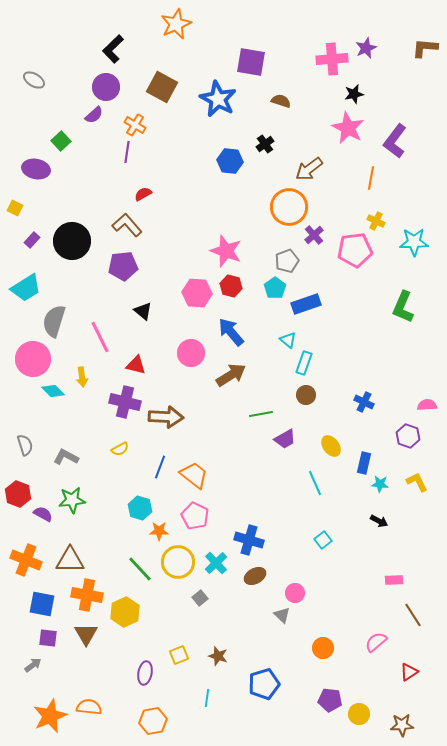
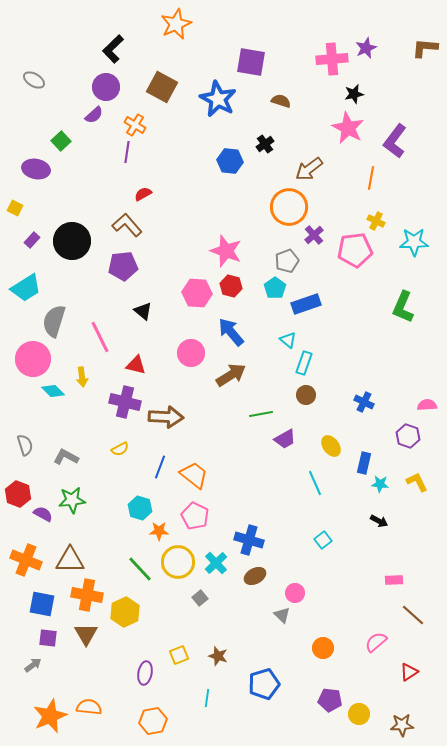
brown line at (413, 615): rotated 15 degrees counterclockwise
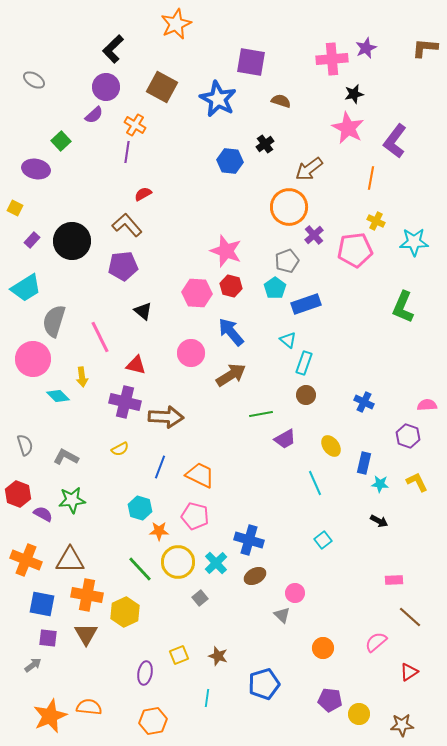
cyan diamond at (53, 391): moved 5 px right, 5 px down
orange trapezoid at (194, 475): moved 6 px right; rotated 12 degrees counterclockwise
pink pentagon at (195, 516): rotated 12 degrees counterclockwise
brown line at (413, 615): moved 3 px left, 2 px down
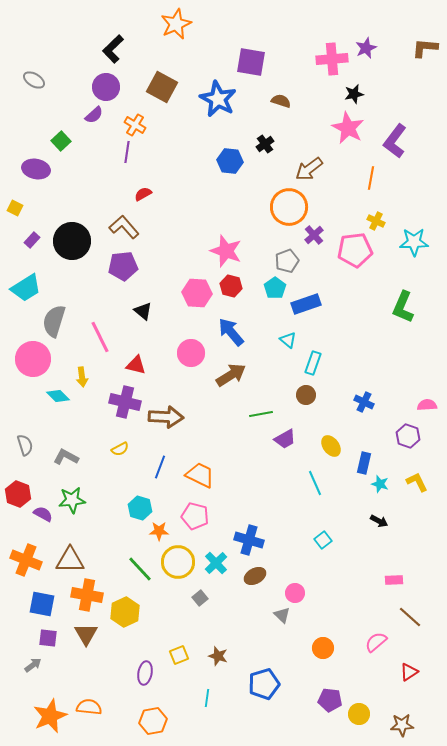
brown L-shape at (127, 225): moved 3 px left, 2 px down
cyan rectangle at (304, 363): moved 9 px right
cyan star at (380, 484): rotated 12 degrees clockwise
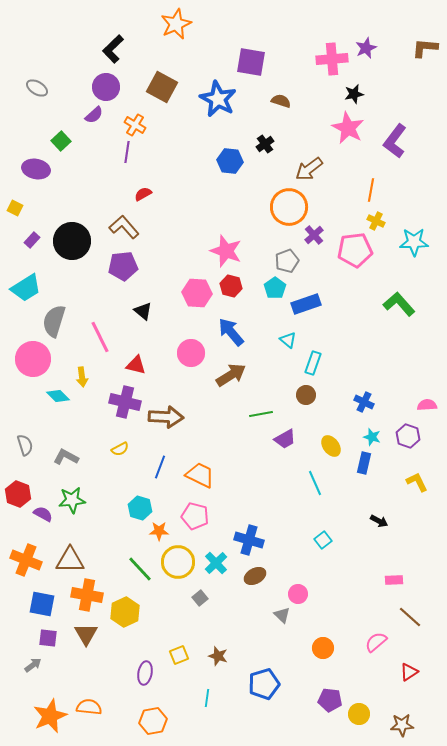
gray ellipse at (34, 80): moved 3 px right, 8 px down
orange line at (371, 178): moved 12 px down
green L-shape at (403, 307): moved 4 px left, 3 px up; rotated 116 degrees clockwise
cyan star at (380, 484): moved 8 px left, 47 px up
pink circle at (295, 593): moved 3 px right, 1 px down
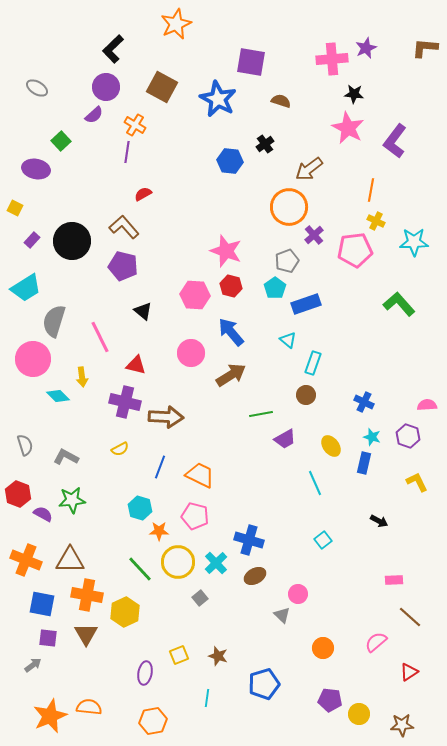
black star at (354, 94): rotated 18 degrees clockwise
purple pentagon at (123, 266): rotated 20 degrees clockwise
pink hexagon at (197, 293): moved 2 px left, 2 px down
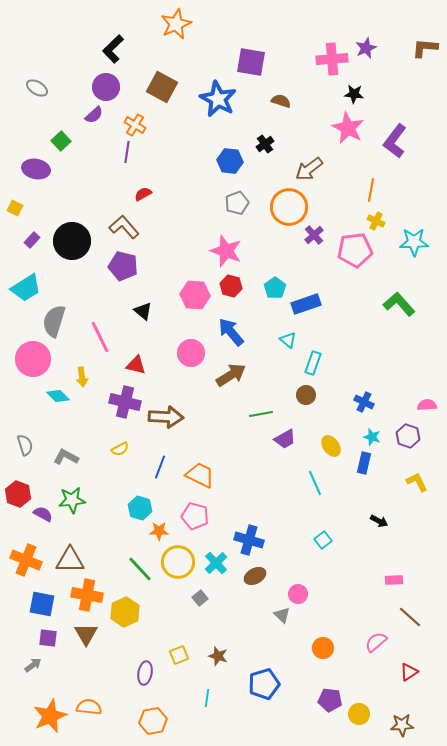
gray pentagon at (287, 261): moved 50 px left, 58 px up
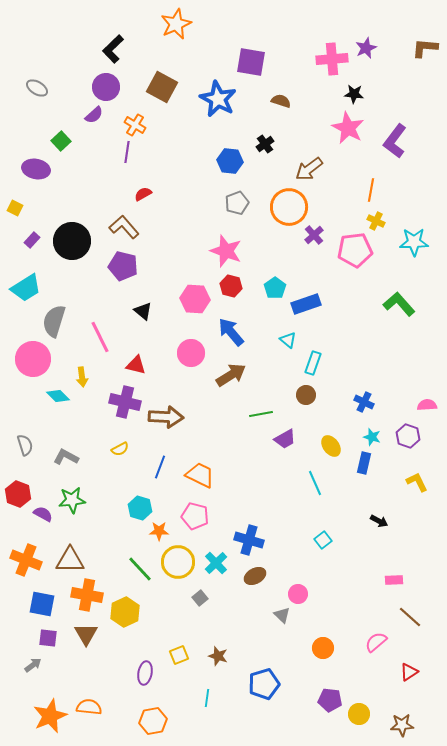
pink hexagon at (195, 295): moved 4 px down
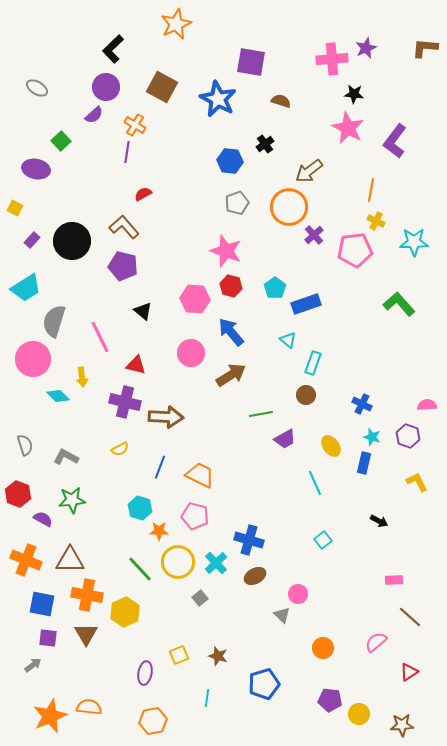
brown arrow at (309, 169): moved 2 px down
blue cross at (364, 402): moved 2 px left, 2 px down
purple semicircle at (43, 514): moved 5 px down
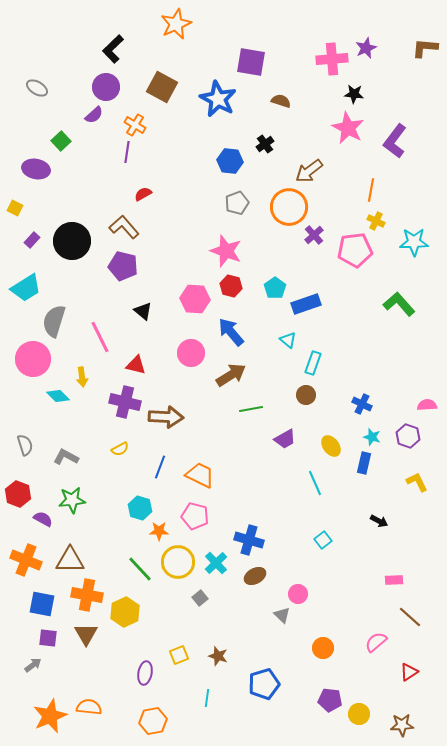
green line at (261, 414): moved 10 px left, 5 px up
